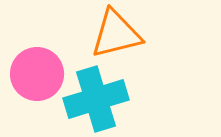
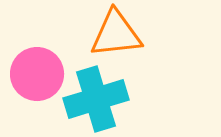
orange triangle: rotated 8 degrees clockwise
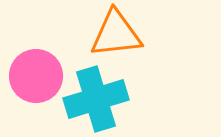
pink circle: moved 1 px left, 2 px down
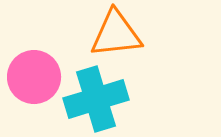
pink circle: moved 2 px left, 1 px down
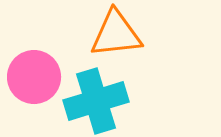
cyan cross: moved 2 px down
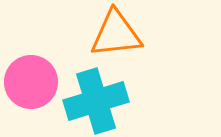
pink circle: moved 3 px left, 5 px down
